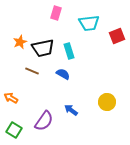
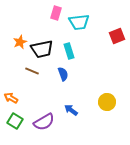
cyan trapezoid: moved 10 px left, 1 px up
black trapezoid: moved 1 px left, 1 px down
blue semicircle: rotated 40 degrees clockwise
purple semicircle: moved 1 px down; rotated 25 degrees clockwise
green square: moved 1 px right, 9 px up
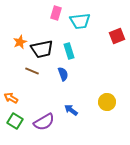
cyan trapezoid: moved 1 px right, 1 px up
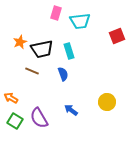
purple semicircle: moved 5 px left, 4 px up; rotated 90 degrees clockwise
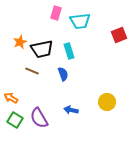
red square: moved 2 px right, 1 px up
blue arrow: rotated 24 degrees counterclockwise
green square: moved 1 px up
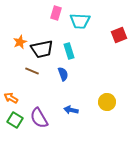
cyan trapezoid: rotated 10 degrees clockwise
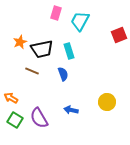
cyan trapezoid: rotated 115 degrees clockwise
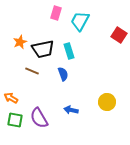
red square: rotated 35 degrees counterclockwise
black trapezoid: moved 1 px right
green square: rotated 21 degrees counterclockwise
